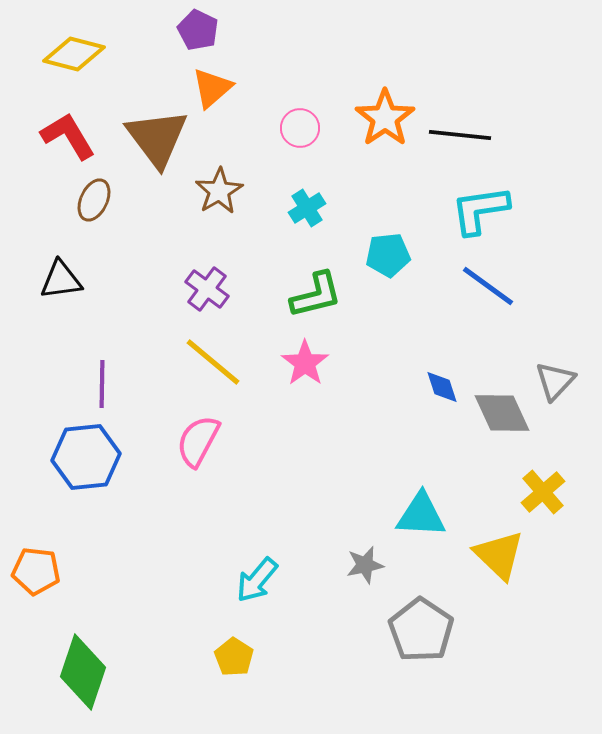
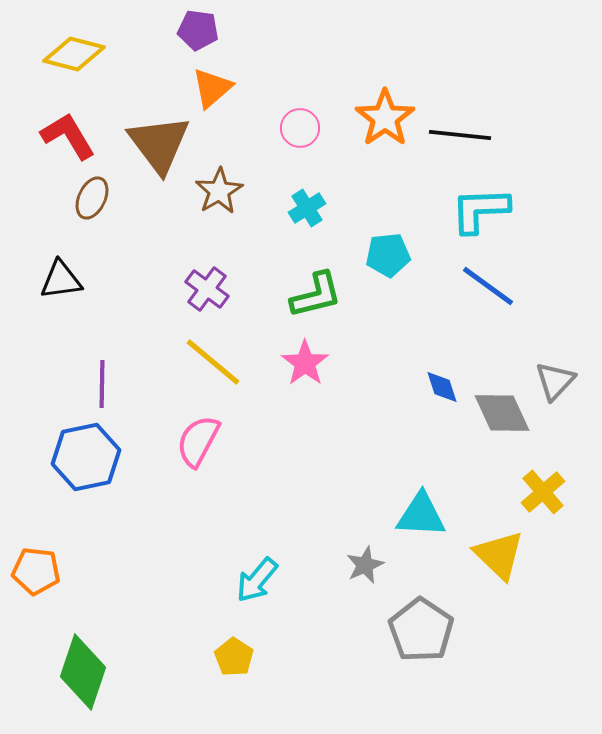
purple pentagon: rotated 18 degrees counterclockwise
brown triangle: moved 2 px right, 6 px down
brown ellipse: moved 2 px left, 2 px up
cyan L-shape: rotated 6 degrees clockwise
blue hexagon: rotated 6 degrees counterclockwise
gray star: rotated 12 degrees counterclockwise
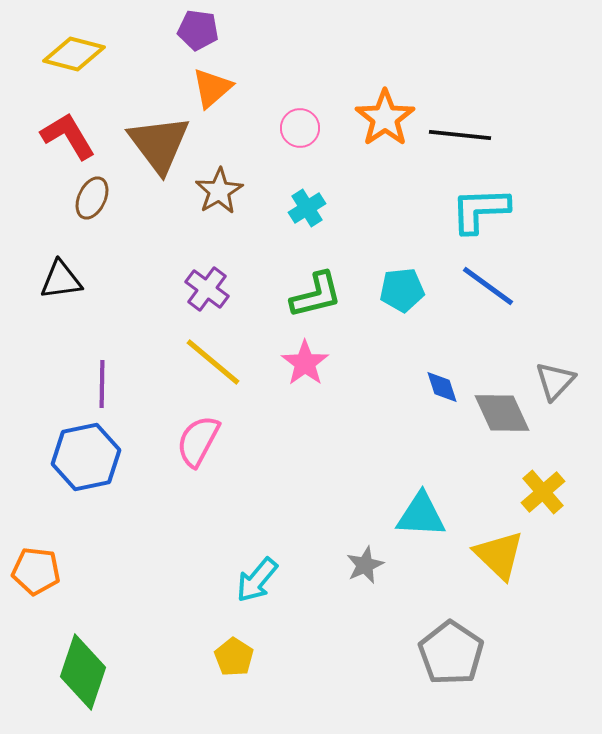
cyan pentagon: moved 14 px right, 35 px down
gray pentagon: moved 30 px right, 23 px down
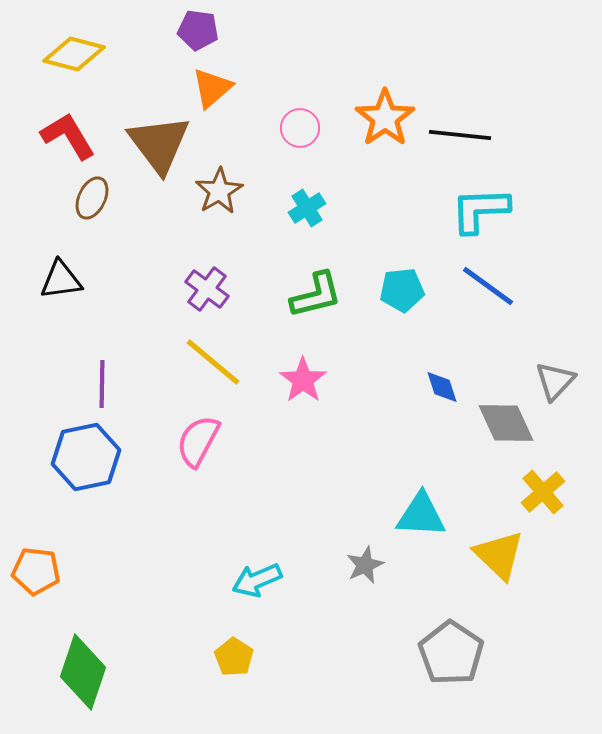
pink star: moved 2 px left, 17 px down
gray diamond: moved 4 px right, 10 px down
cyan arrow: rotated 27 degrees clockwise
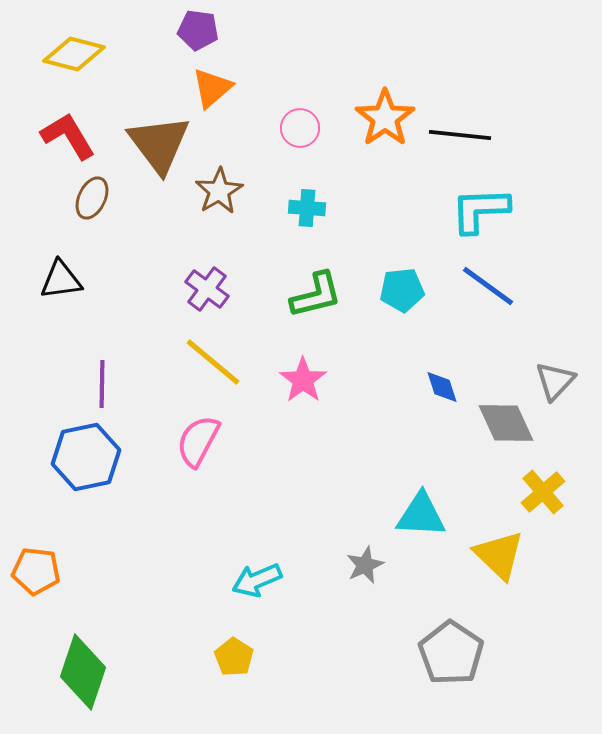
cyan cross: rotated 36 degrees clockwise
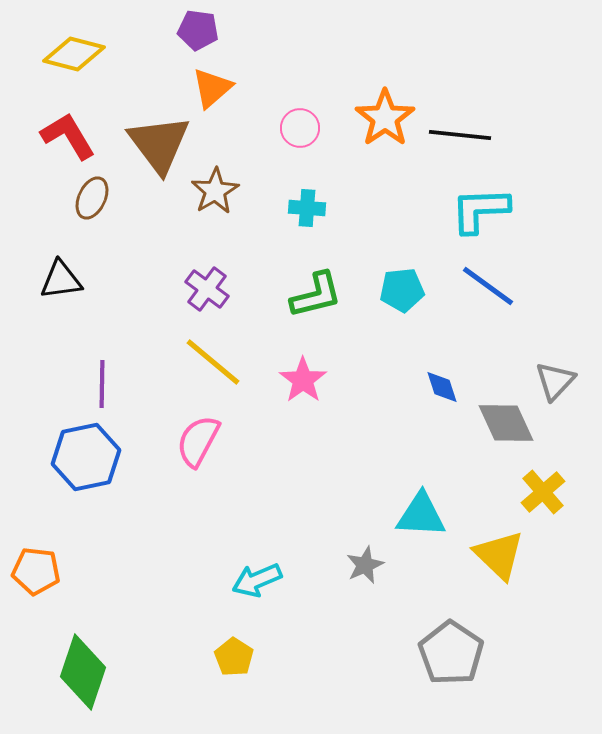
brown star: moved 4 px left
